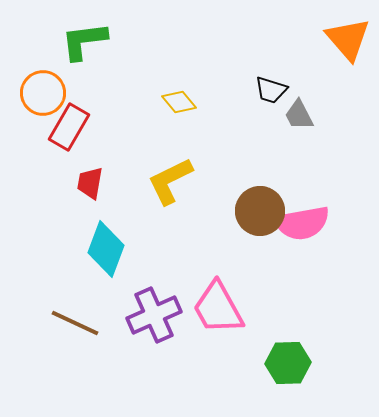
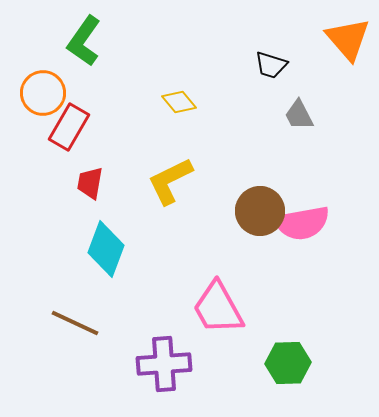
green L-shape: rotated 48 degrees counterclockwise
black trapezoid: moved 25 px up
purple cross: moved 10 px right, 49 px down; rotated 20 degrees clockwise
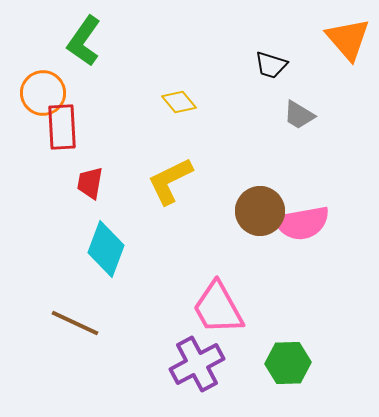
gray trapezoid: rotated 32 degrees counterclockwise
red rectangle: moved 7 px left; rotated 33 degrees counterclockwise
purple cross: moved 33 px right; rotated 24 degrees counterclockwise
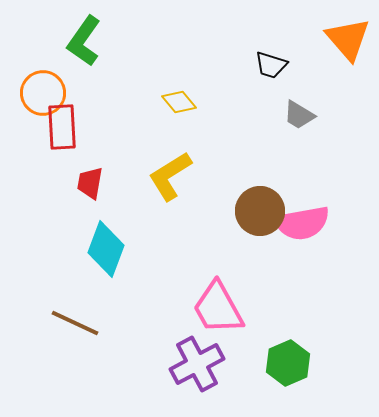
yellow L-shape: moved 5 px up; rotated 6 degrees counterclockwise
green hexagon: rotated 21 degrees counterclockwise
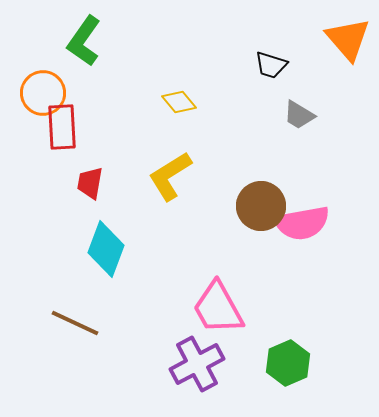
brown circle: moved 1 px right, 5 px up
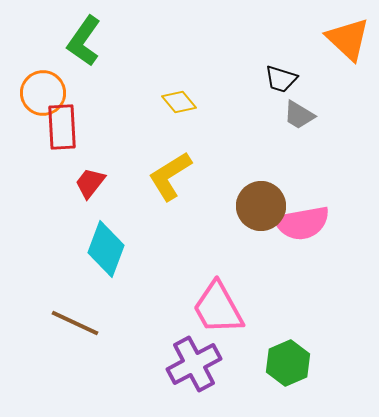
orange triangle: rotated 6 degrees counterclockwise
black trapezoid: moved 10 px right, 14 px down
red trapezoid: rotated 28 degrees clockwise
purple cross: moved 3 px left
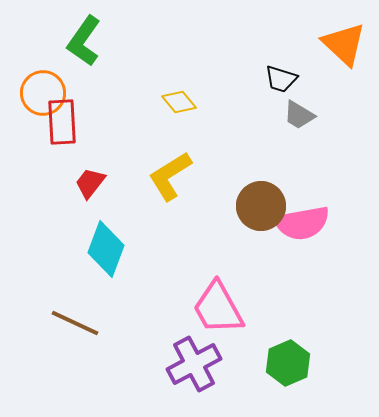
orange triangle: moved 4 px left, 5 px down
red rectangle: moved 5 px up
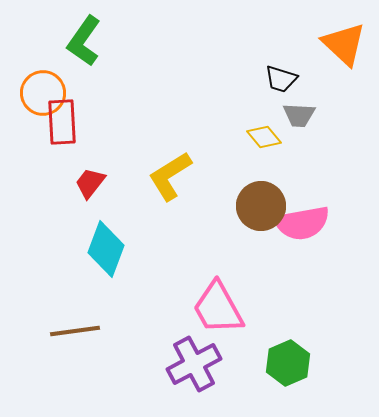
yellow diamond: moved 85 px right, 35 px down
gray trapezoid: rotated 28 degrees counterclockwise
brown line: moved 8 px down; rotated 33 degrees counterclockwise
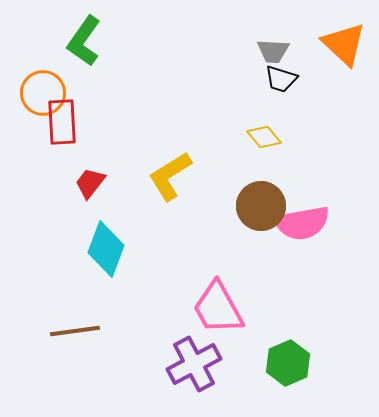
gray trapezoid: moved 26 px left, 64 px up
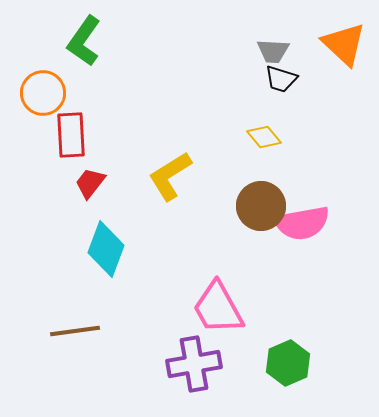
red rectangle: moved 9 px right, 13 px down
purple cross: rotated 18 degrees clockwise
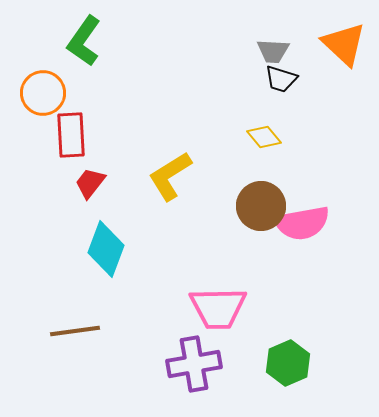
pink trapezoid: rotated 62 degrees counterclockwise
